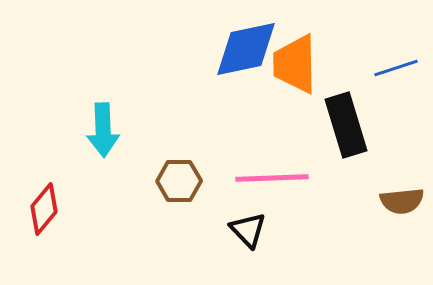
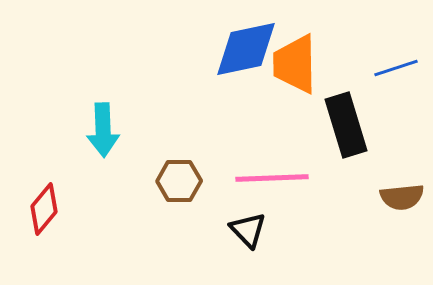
brown semicircle: moved 4 px up
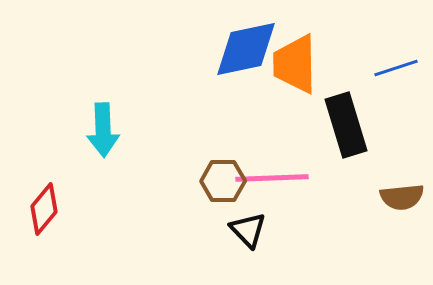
brown hexagon: moved 44 px right
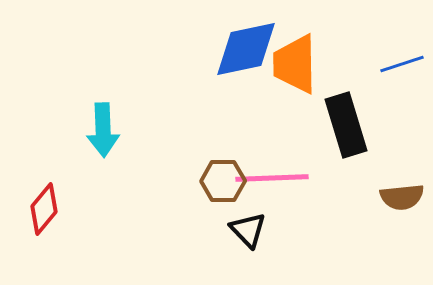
blue line: moved 6 px right, 4 px up
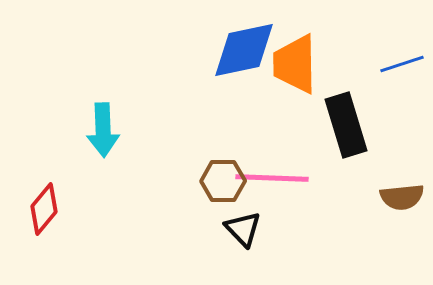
blue diamond: moved 2 px left, 1 px down
pink line: rotated 4 degrees clockwise
black triangle: moved 5 px left, 1 px up
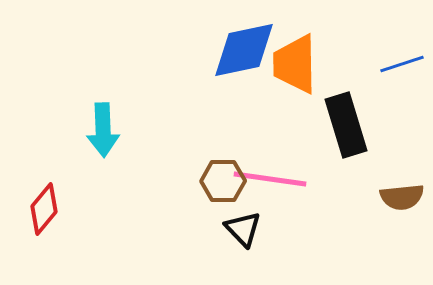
pink line: moved 2 px left, 1 px down; rotated 6 degrees clockwise
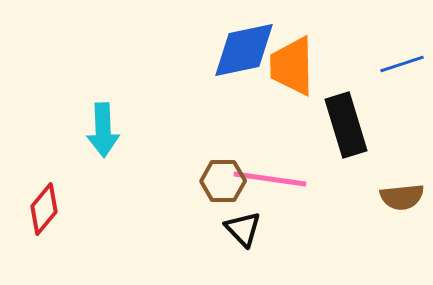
orange trapezoid: moved 3 px left, 2 px down
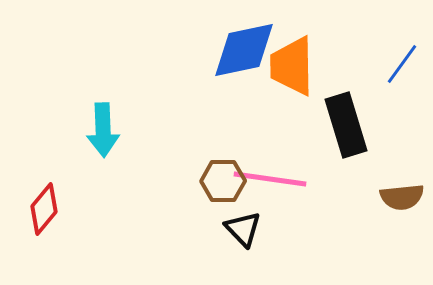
blue line: rotated 36 degrees counterclockwise
